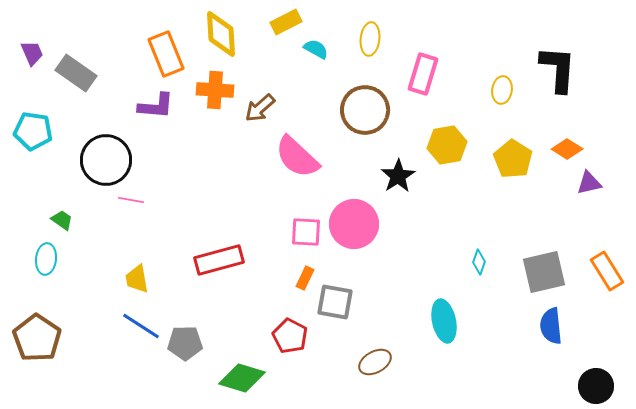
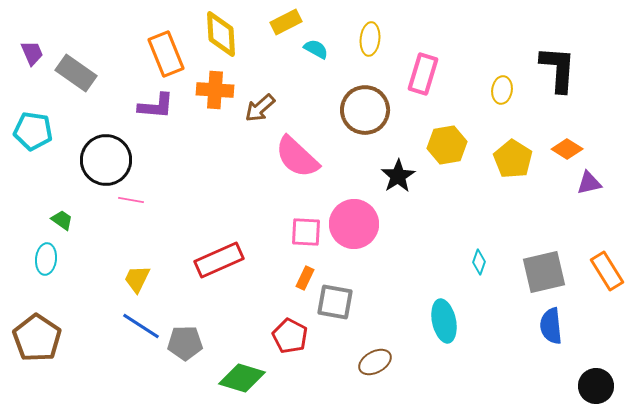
red rectangle at (219, 260): rotated 9 degrees counterclockwise
yellow trapezoid at (137, 279): rotated 36 degrees clockwise
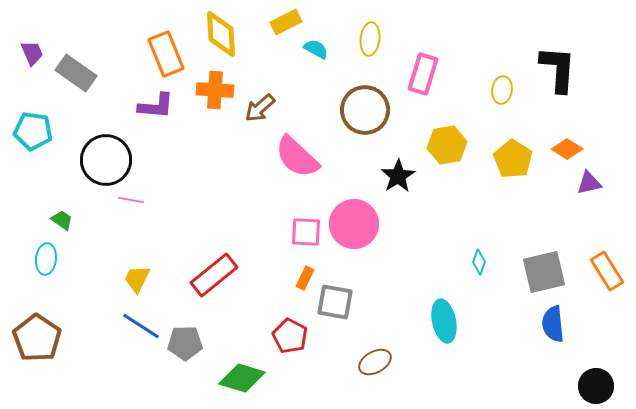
red rectangle at (219, 260): moved 5 px left, 15 px down; rotated 15 degrees counterclockwise
blue semicircle at (551, 326): moved 2 px right, 2 px up
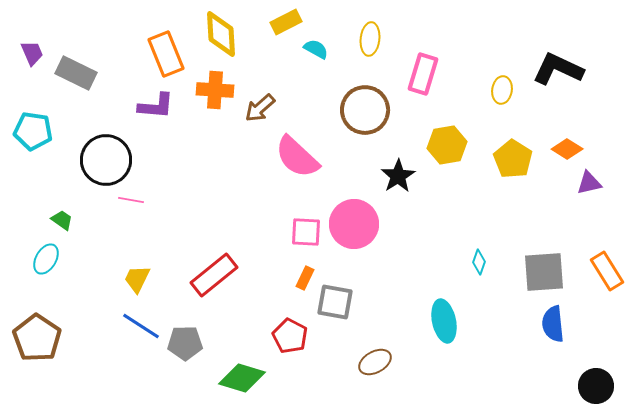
black L-shape at (558, 69): rotated 69 degrees counterclockwise
gray rectangle at (76, 73): rotated 9 degrees counterclockwise
cyan ellipse at (46, 259): rotated 24 degrees clockwise
gray square at (544, 272): rotated 9 degrees clockwise
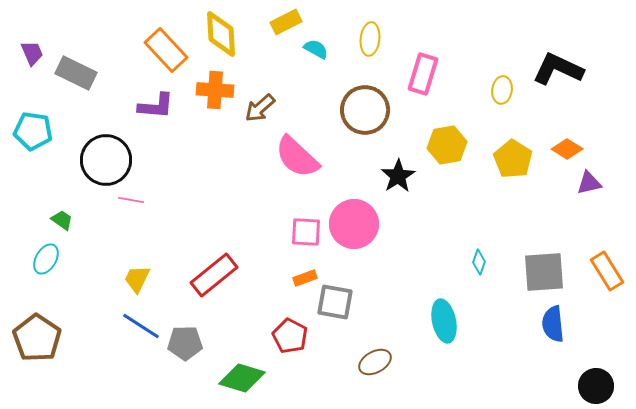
orange rectangle at (166, 54): moved 4 px up; rotated 21 degrees counterclockwise
orange rectangle at (305, 278): rotated 45 degrees clockwise
